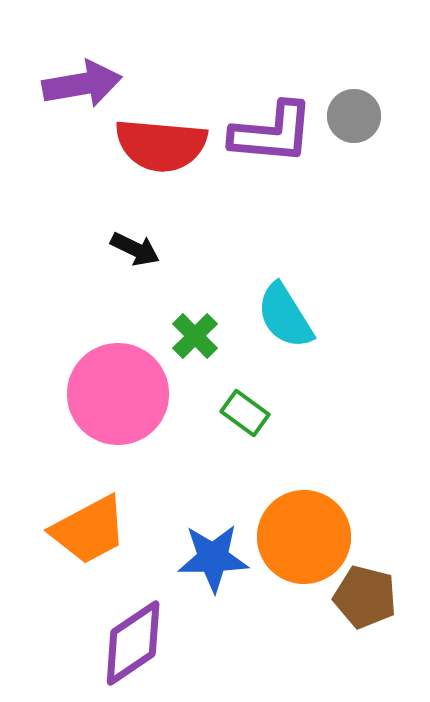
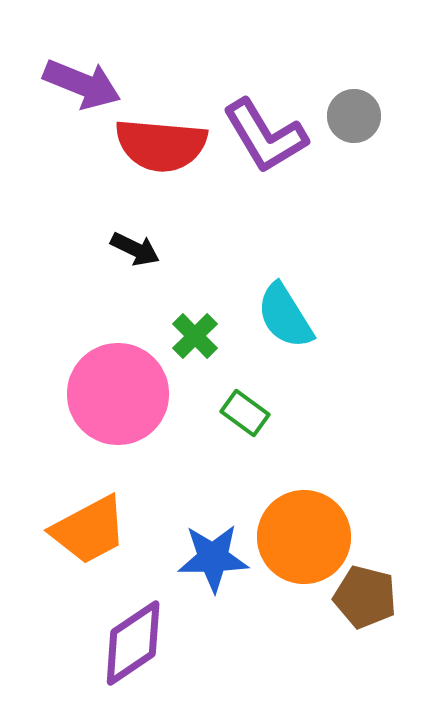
purple arrow: rotated 32 degrees clockwise
purple L-shape: moved 7 px left, 3 px down; rotated 54 degrees clockwise
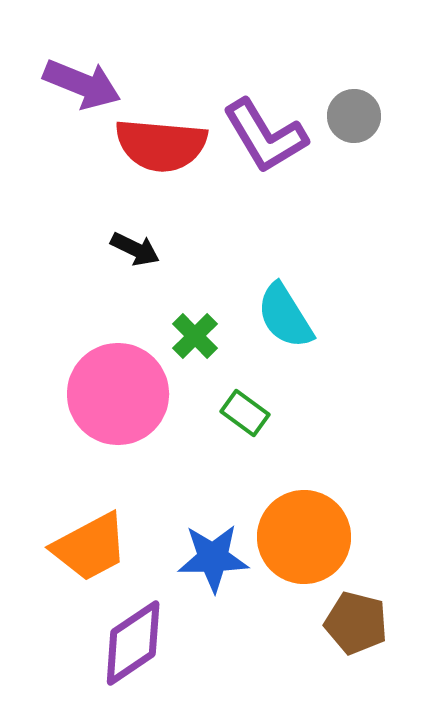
orange trapezoid: moved 1 px right, 17 px down
brown pentagon: moved 9 px left, 26 px down
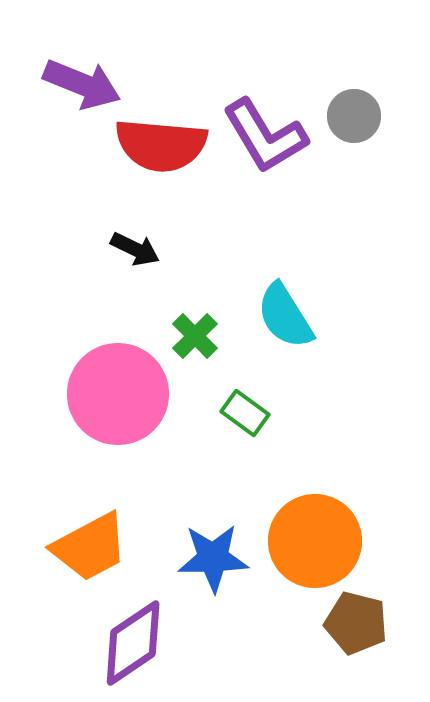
orange circle: moved 11 px right, 4 px down
